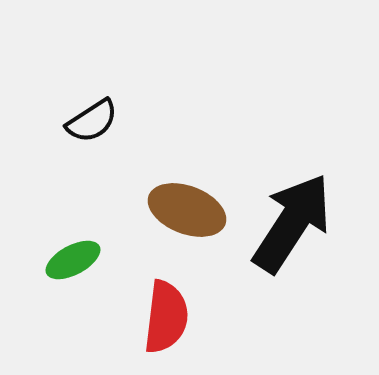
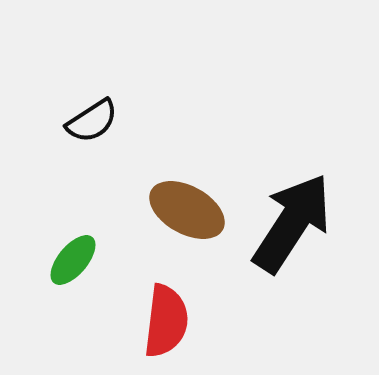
brown ellipse: rotated 8 degrees clockwise
green ellipse: rotated 22 degrees counterclockwise
red semicircle: moved 4 px down
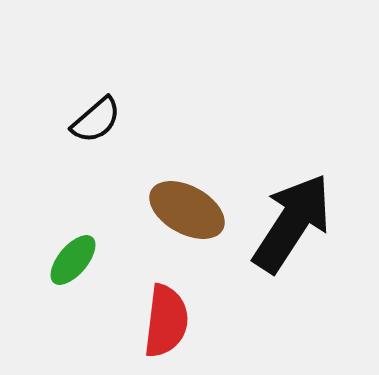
black semicircle: moved 4 px right, 1 px up; rotated 8 degrees counterclockwise
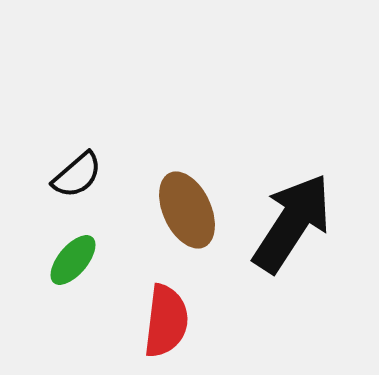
black semicircle: moved 19 px left, 55 px down
brown ellipse: rotated 36 degrees clockwise
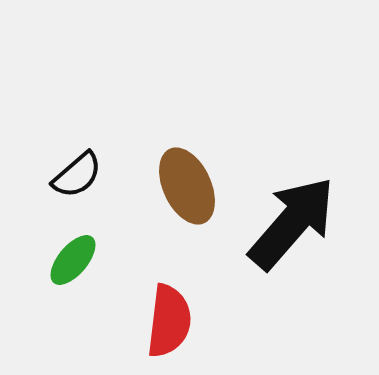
brown ellipse: moved 24 px up
black arrow: rotated 8 degrees clockwise
red semicircle: moved 3 px right
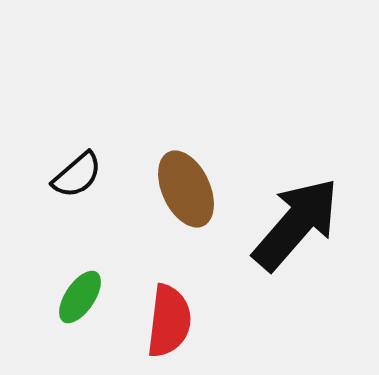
brown ellipse: moved 1 px left, 3 px down
black arrow: moved 4 px right, 1 px down
green ellipse: moved 7 px right, 37 px down; rotated 6 degrees counterclockwise
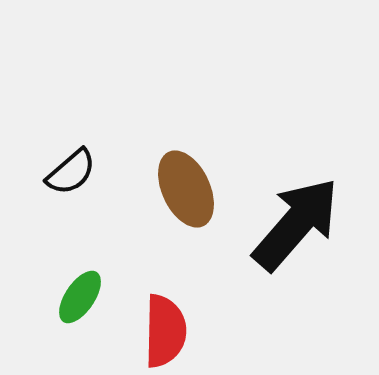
black semicircle: moved 6 px left, 3 px up
red semicircle: moved 4 px left, 10 px down; rotated 6 degrees counterclockwise
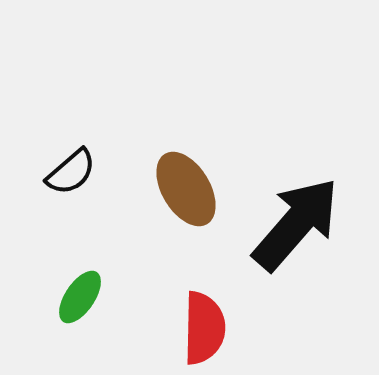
brown ellipse: rotated 6 degrees counterclockwise
red semicircle: moved 39 px right, 3 px up
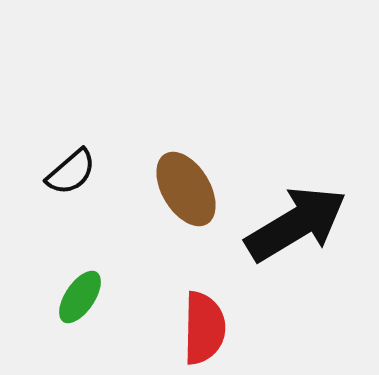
black arrow: rotated 18 degrees clockwise
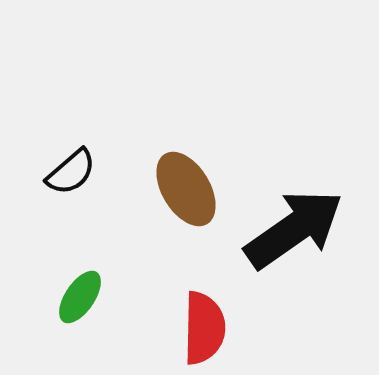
black arrow: moved 2 px left, 5 px down; rotated 4 degrees counterclockwise
